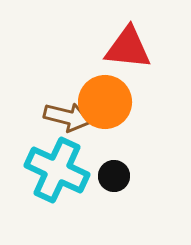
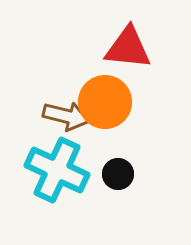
brown arrow: moved 1 px left, 1 px up
black circle: moved 4 px right, 2 px up
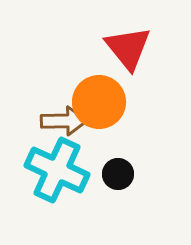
red triangle: rotated 45 degrees clockwise
orange circle: moved 6 px left
brown arrow: moved 2 px left, 5 px down; rotated 15 degrees counterclockwise
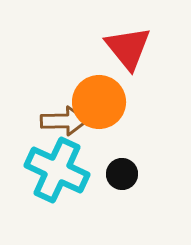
black circle: moved 4 px right
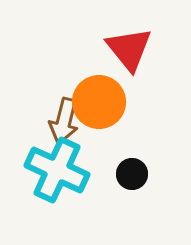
red triangle: moved 1 px right, 1 px down
brown arrow: rotated 105 degrees clockwise
black circle: moved 10 px right
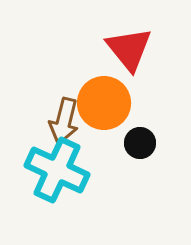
orange circle: moved 5 px right, 1 px down
black circle: moved 8 px right, 31 px up
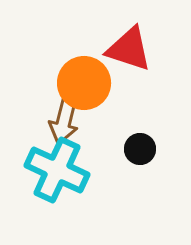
red triangle: rotated 33 degrees counterclockwise
orange circle: moved 20 px left, 20 px up
black circle: moved 6 px down
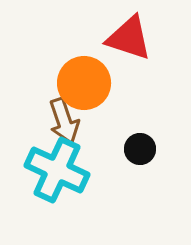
red triangle: moved 11 px up
brown arrow: rotated 33 degrees counterclockwise
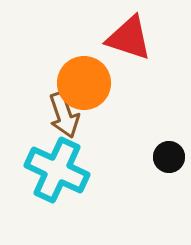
brown arrow: moved 6 px up
black circle: moved 29 px right, 8 px down
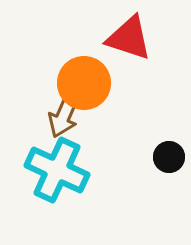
brown arrow: rotated 42 degrees clockwise
